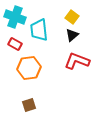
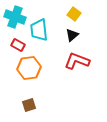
yellow square: moved 2 px right, 3 px up
red rectangle: moved 3 px right, 1 px down
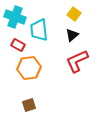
red L-shape: rotated 45 degrees counterclockwise
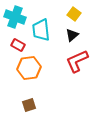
cyan trapezoid: moved 2 px right
